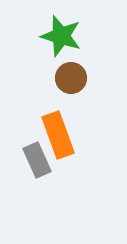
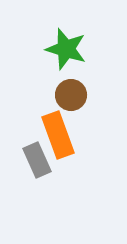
green star: moved 5 px right, 13 px down
brown circle: moved 17 px down
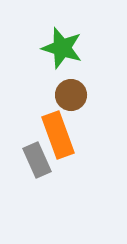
green star: moved 4 px left, 1 px up
